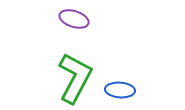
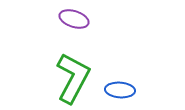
green L-shape: moved 2 px left
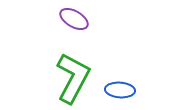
purple ellipse: rotated 12 degrees clockwise
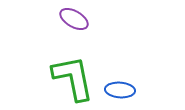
green L-shape: rotated 39 degrees counterclockwise
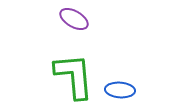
green L-shape: moved 1 px right, 2 px up; rotated 6 degrees clockwise
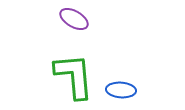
blue ellipse: moved 1 px right
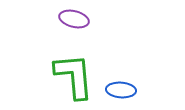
purple ellipse: rotated 16 degrees counterclockwise
